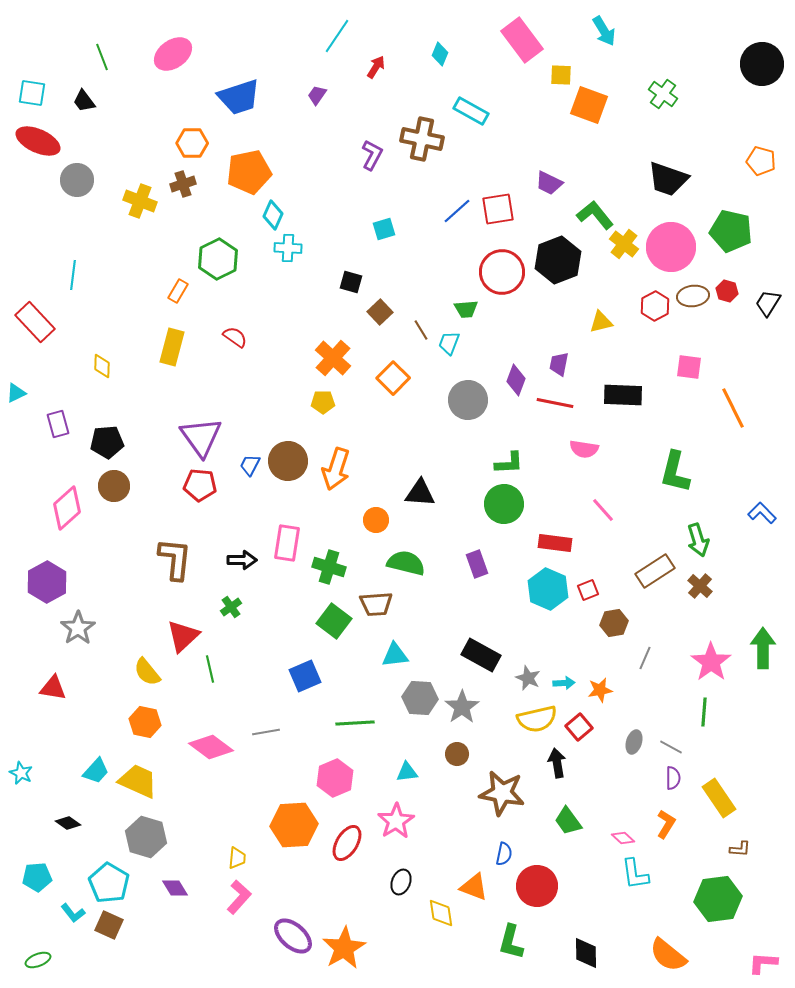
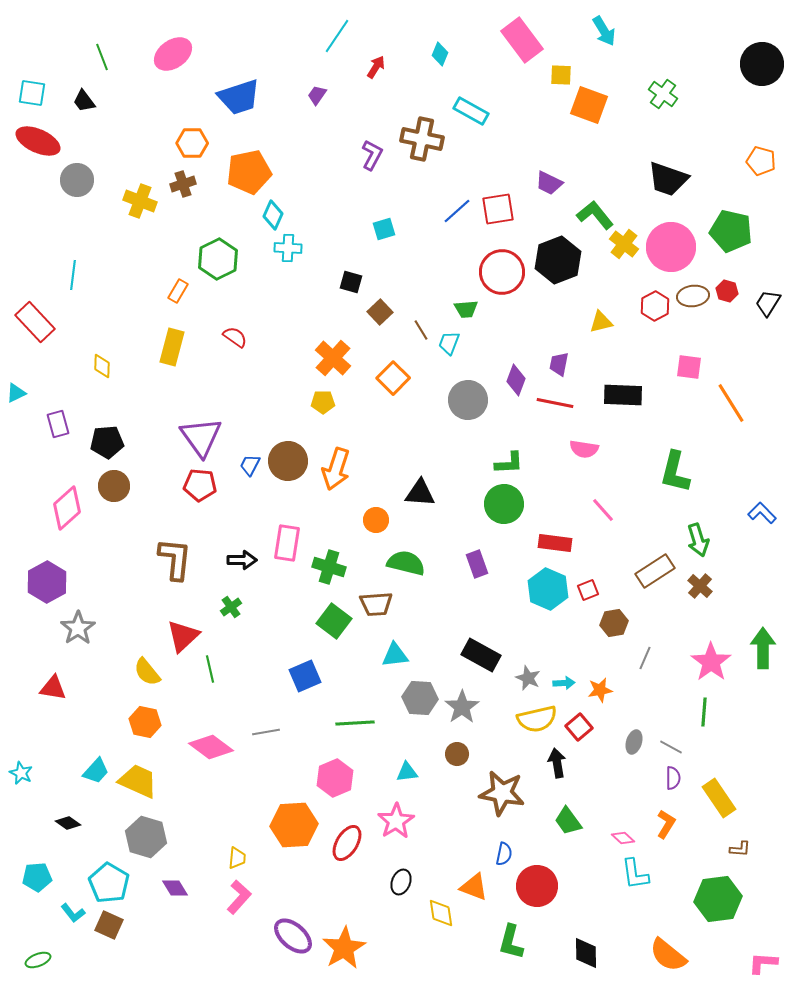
orange line at (733, 408): moved 2 px left, 5 px up; rotated 6 degrees counterclockwise
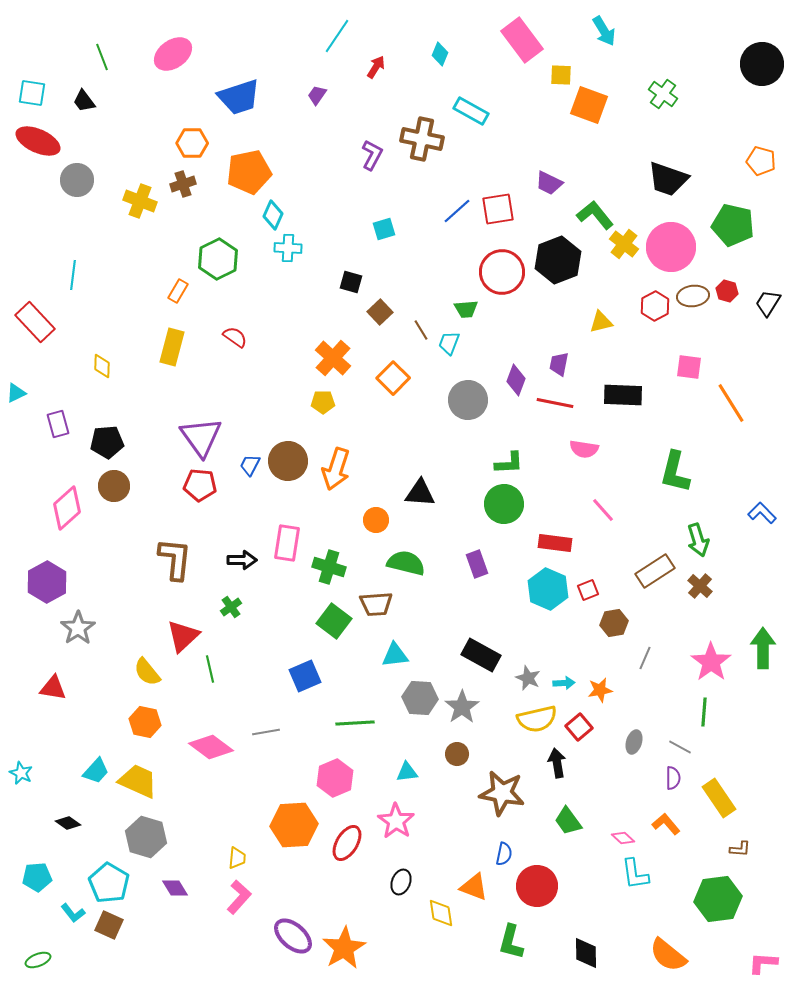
green pentagon at (731, 231): moved 2 px right, 6 px up
gray line at (671, 747): moved 9 px right
pink star at (396, 821): rotated 6 degrees counterclockwise
orange L-shape at (666, 824): rotated 72 degrees counterclockwise
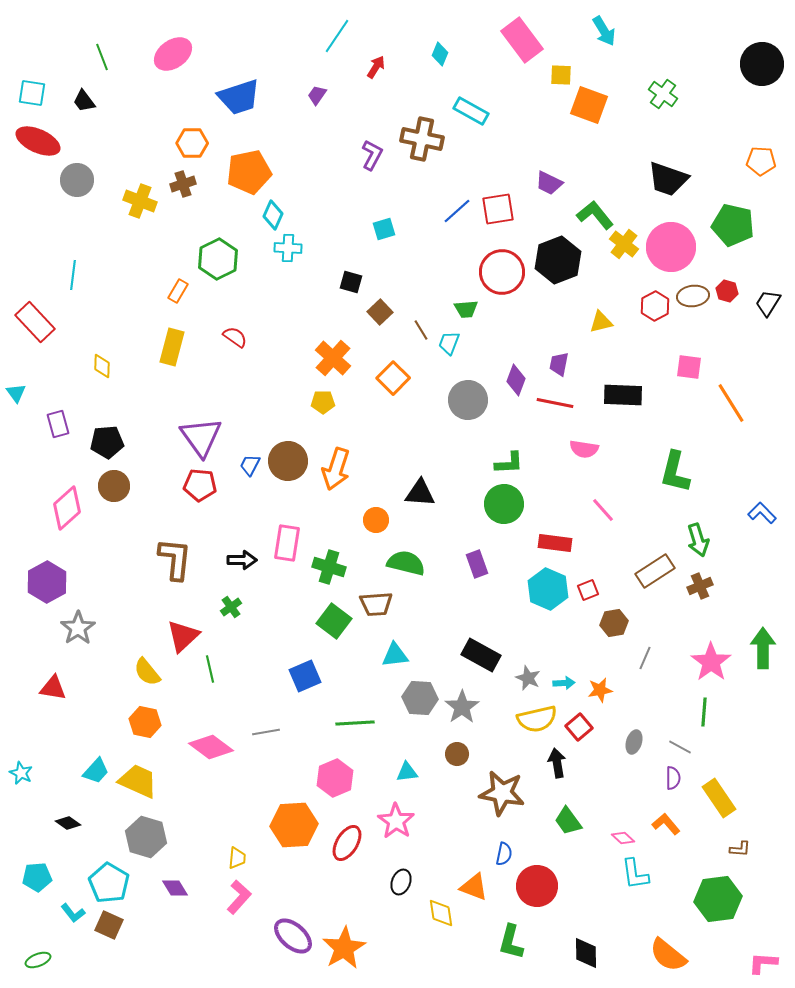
orange pentagon at (761, 161): rotated 12 degrees counterclockwise
cyan triangle at (16, 393): rotated 40 degrees counterclockwise
brown cross at (700, 586): rotated 25 degrees clockwise
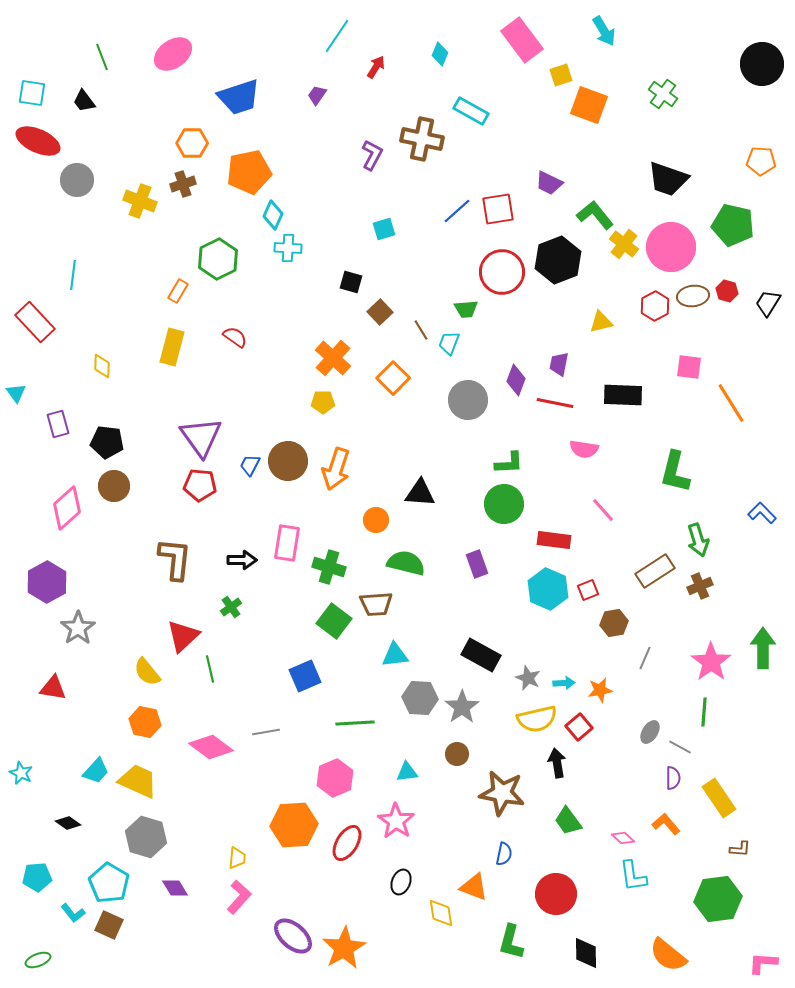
yellow square at (561, 75): rotated 20 degrees counterclockwise
black pentagon at (107, 442): rotated 12 degrees clockwise
red rectangle at (555, 543): moved 1 px left, 3 px up
gray ellipse at (634, 742): moved 16 px right, 10 px up; rotated 15 degrees clockwise
cyan L-shape at (635, 874): moved 2 px left, 2 px down
red circle at (537, 886): moved 19 px right, 8 px down
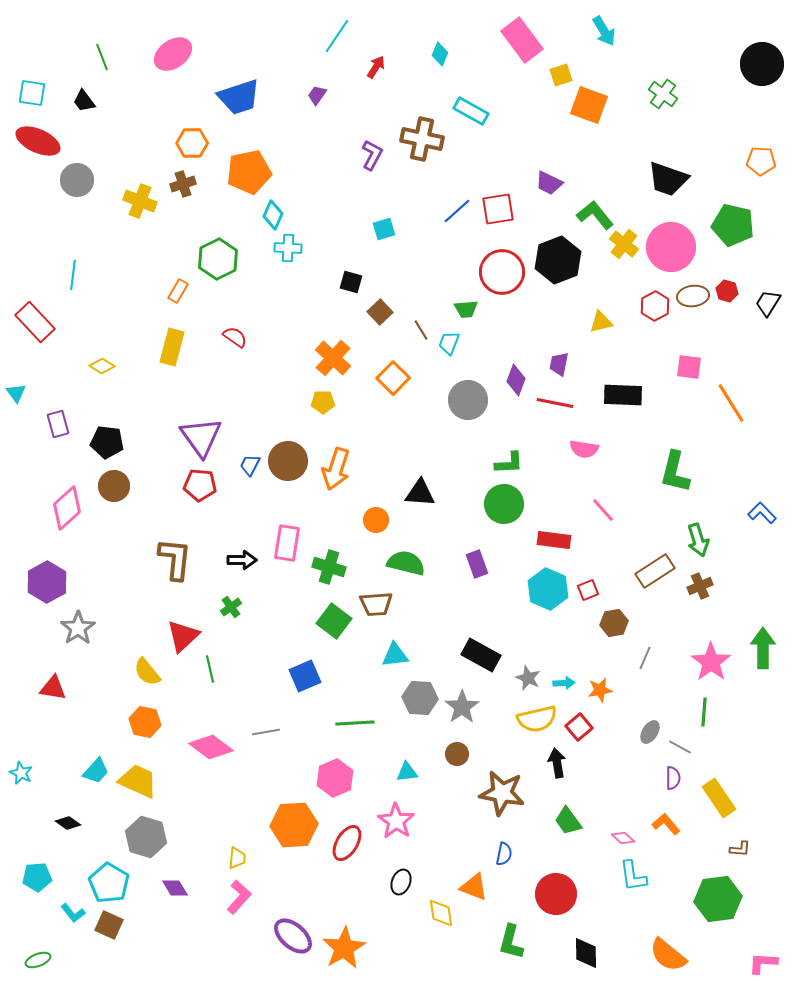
yellow diamond at (102, 366): rotated 60 degrees counterclockwise
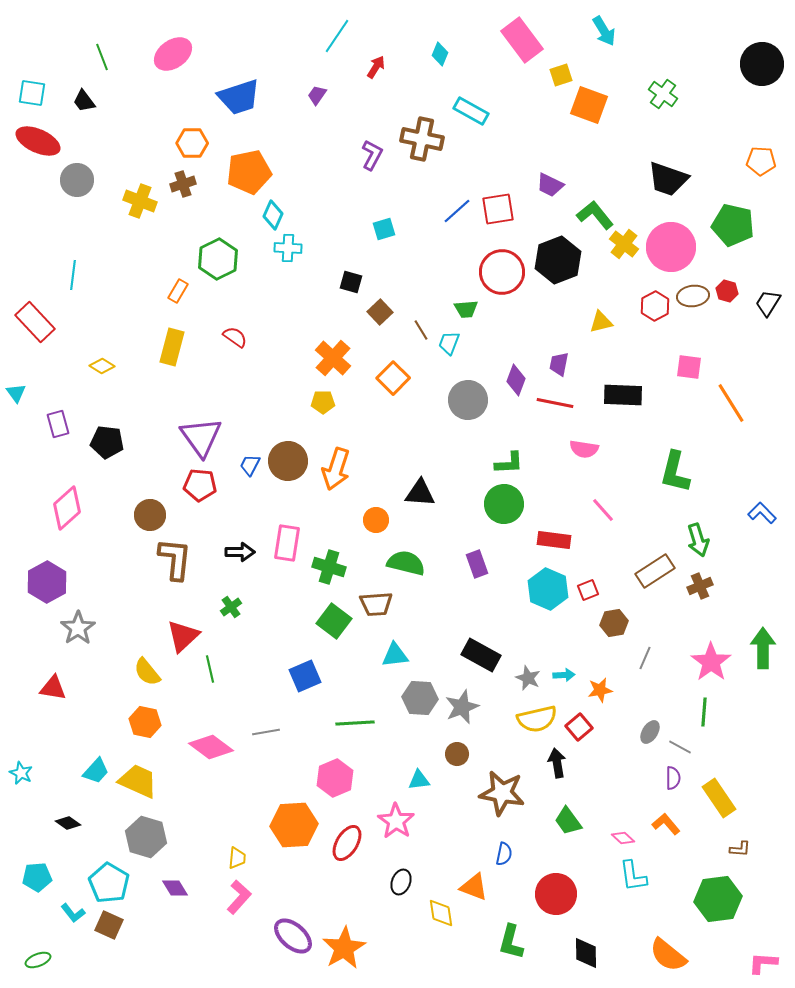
purple trapezoid at (549, 183): moved 1 px right, 2 px down
brown circle at (114, 486): moved 36 px right, 29 px down
black arrow at (242, 560): moved 2 px left, 8 px up
cyan arrow at (564, 683): moved 8 px up
gray star at (462, 707): rotated 12 degrees clockwise
cyan triangle at (407, 772): moved 12 px right, 8 px down
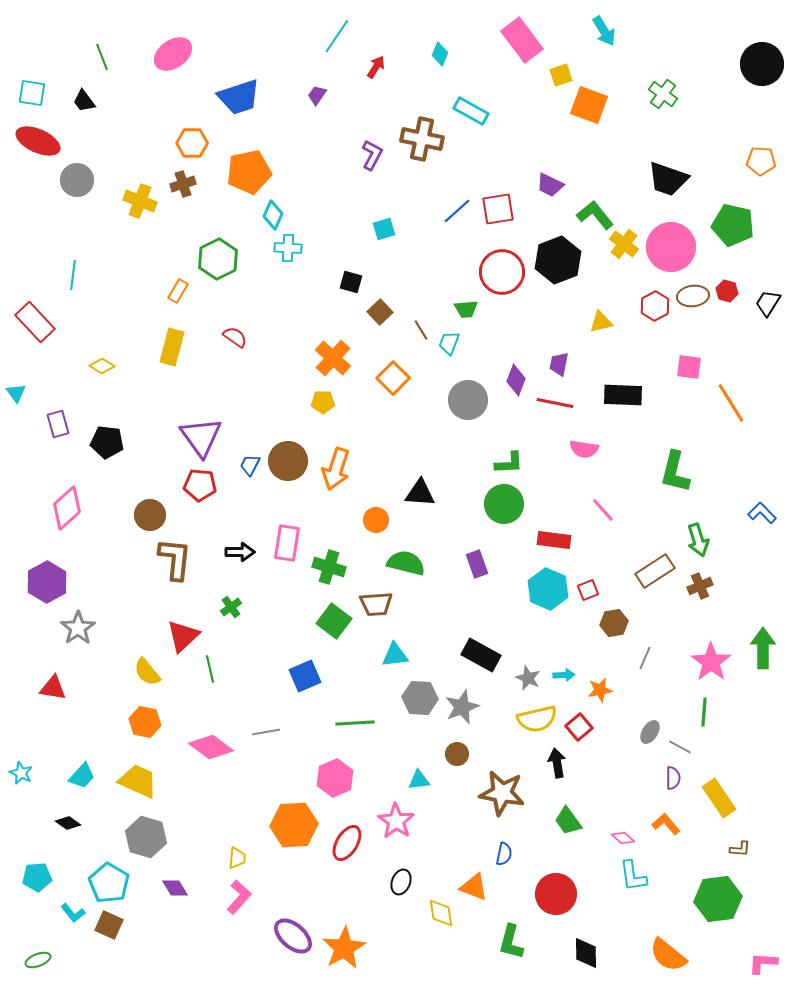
cyan trapezoid at (96, 771): moved 14 px left, 5 px down
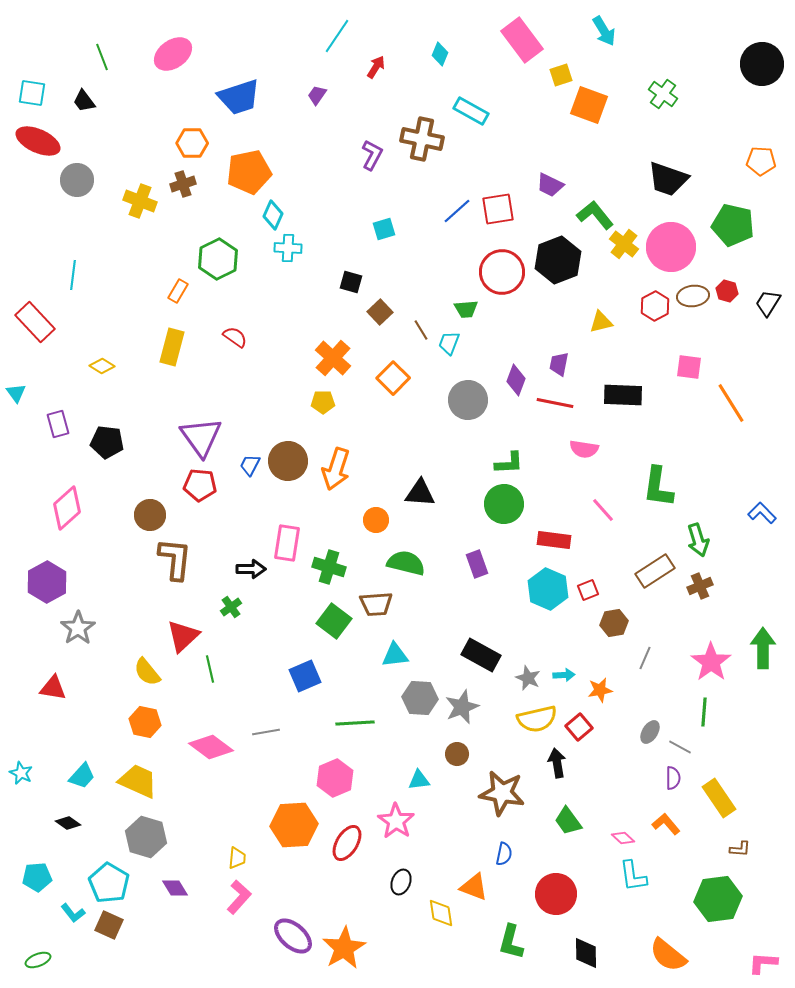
green L-shape at (675, 472): moved 17 px left, 15 px down; rotated 6 degrees counterclockwise
black arrow at (240, 552): moved 11 px right, 17 px down
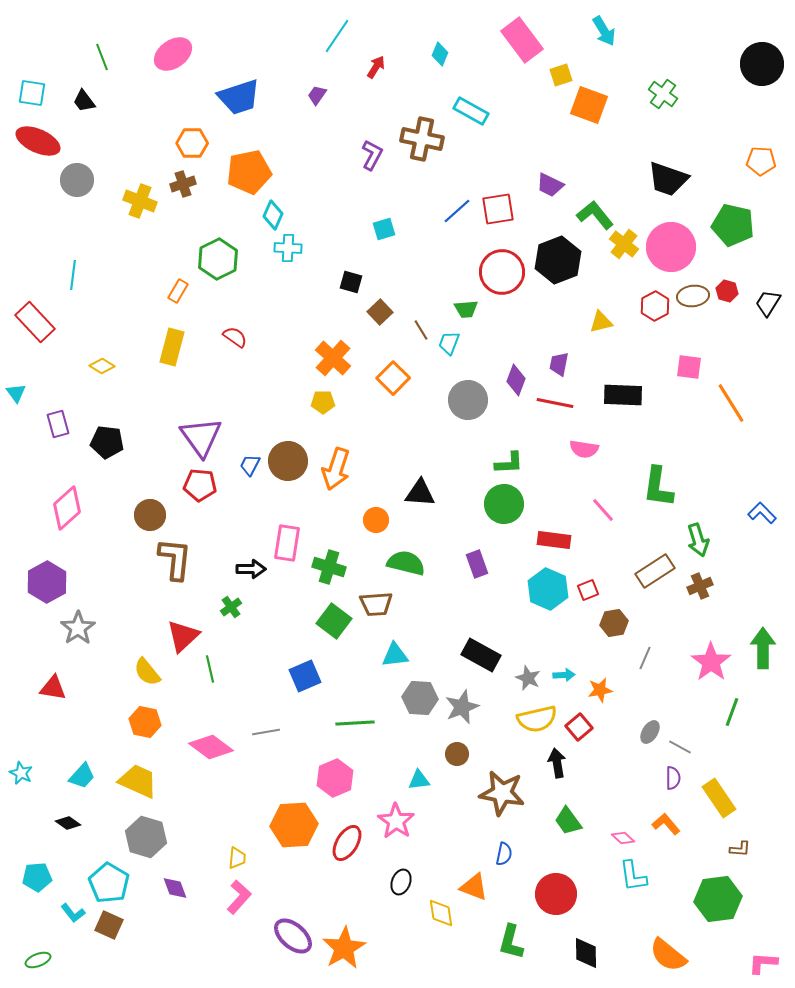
green line at (704, 712): moved 28 px right; rotated 16 degrees clockwise
purple diamond at (175, 888): rotated 12 degrees clockwise
